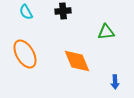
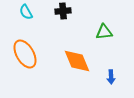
green triangle: moved 2 px left
blue arrow: moved 4 px left, 5 px up
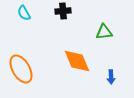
cyan semicircle: moved 2 px left, 1 px down
orange ellipse: moved 4 px left, 15 px down
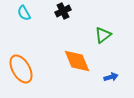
black cross: rotated 21 degrees counterclockwise
green triangle: moved 1 px left, 3 px down; rotated 30 degrees counterclockwise
blue arrow: rotated 104 degrees counterclockwise
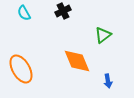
blue arrow: moved 3 px left, 4 px down; rotated 96 degrees clockwise
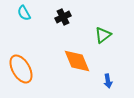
black cross: moved 6 px down
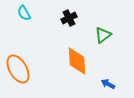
black cross: moved 6 px right, 1 px down
orange diamond: rotated 20 degrees clockwise
orange ellipse: moved 3 px left
blue arrow: moved 3 px down; rotated 128 degrees clockwise
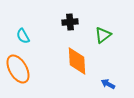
cyan semicircle: moved 1 px left, 23 px down
black cross: moved 1 px right, 4 px down; rotated 21 degrees clockwise
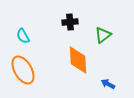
orange diamond: moved 1 px right, 1 px up
orange ellipse: moved 5 px right, 1 px down
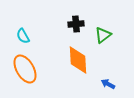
black cross: moved 6 px right, 2 px down
orange ellipse: moved 2 px right, 1 px up
